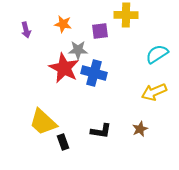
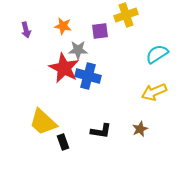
yellow cross: rotated 20 degrees counterclockwise
orange star: moved 2 px down
blue cross: moved 6 px left, 3 px down
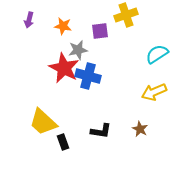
purple arrow: moved 3 px right, 10 px up; rotated 28 degrees clockwise
gray star: rotated 12 degrees counterclockwise
brown star: rotated 21 degrees counterclockwise
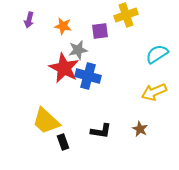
yellow trapezoid: moved 3 px right, 1 px up
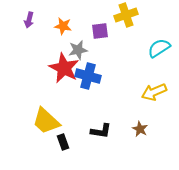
cyan semicircle: moved 2 px right, 6 px up
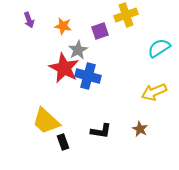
purple arrow: rotated 35 degrees counterclockwise
purple square: rotated 12 degrees counterclockwise
gray star: rotated 18 degrees counterclockwise
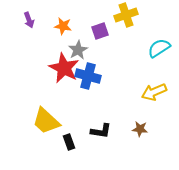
brown star: rotated 21 degrees counterclockwise
black rectangle: moved 6 px right
